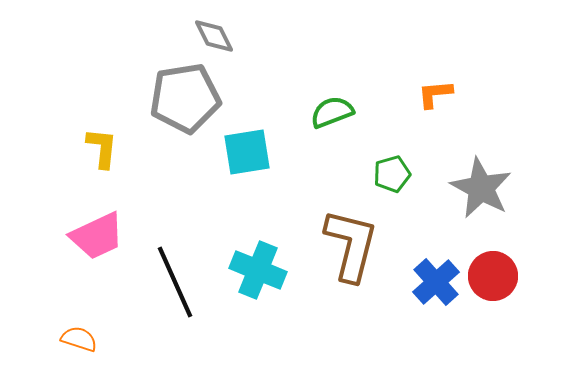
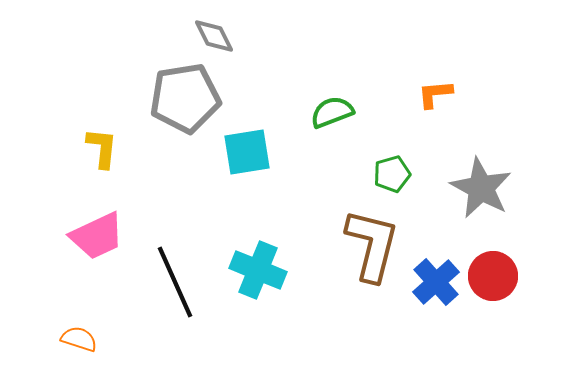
brown L-shape: moved 21 px right
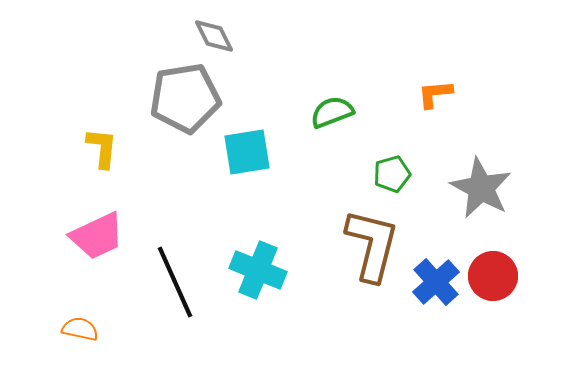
orange semicircle: moved 1 px right, 10 px up; rotated 6 degrees counterclockwise
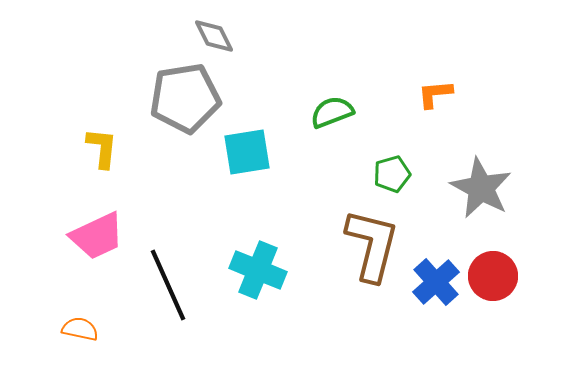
black line: moved 7 px left, 3 px down
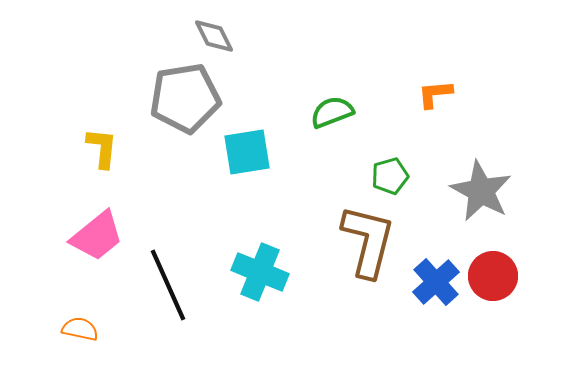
green pentagon: moved 2 px left, 2 px down
gray star: moved 3 px down
pink trapezoid: rotated 14 degrees counterclockwise
brown L-shape: moved 4 px left, 4 px up
cyan cross: moved 2 px right, 2 px down
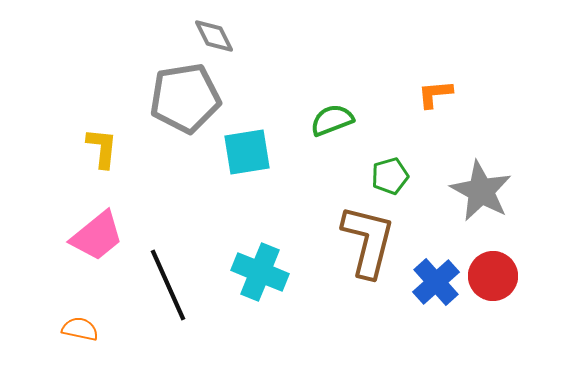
green semicircle: moved 8 px down
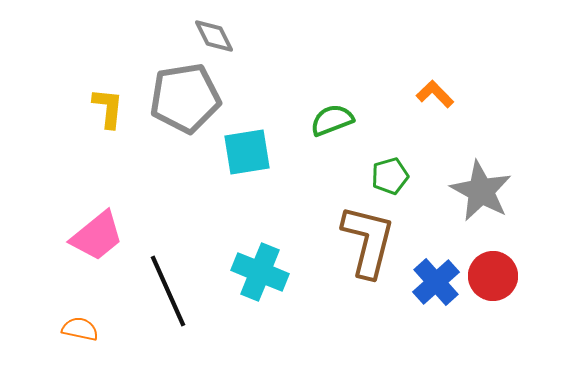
orange L-shape: rotated 51 degrees clockwise
yellow L-shape: moved 6 px right, 40 px up
black line: moved 6 px down
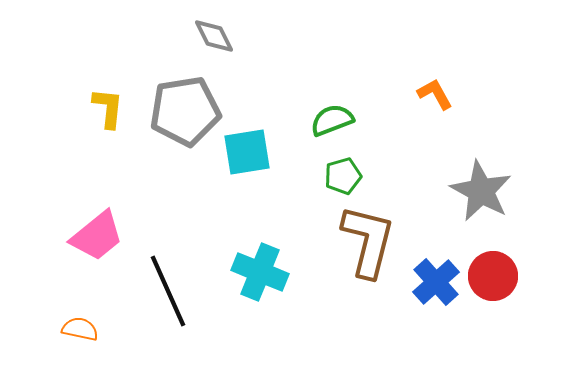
orange L-shape: rotated 15 degrees clockwise
gray pentagon: moved 13 px down
green pentagon: moved 47 px left
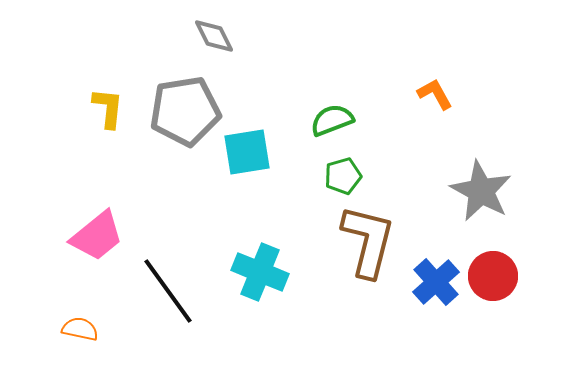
black line: rotated 12 degrees counterclockwise
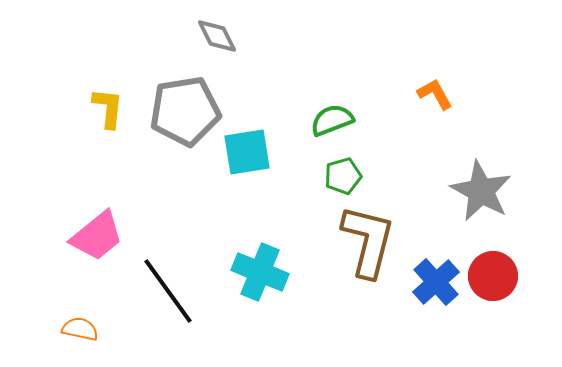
gray diamond: moved 3 px right
